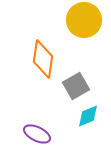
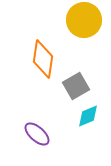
purple ellipse: rotated 16 degrees clockwise
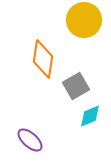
cyan diamond: moved 2 px right
purple ellipse: moved 7 px left, 6 px down
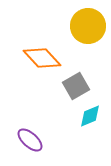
yellow circle: moved 4 px right, 6 px down
orange diamond: moved 1 px left, 1 px up; rotated 51 degrees counterclockwise
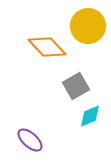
orange diamond: moved 5 px right, 11 px up
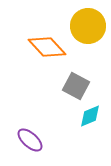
gray square: rotated 32 degrees counterclockwise
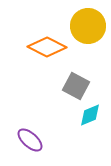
orange diamond: rotated 21 degrees counterclockwise
cyan diamond: moved 1 px up
